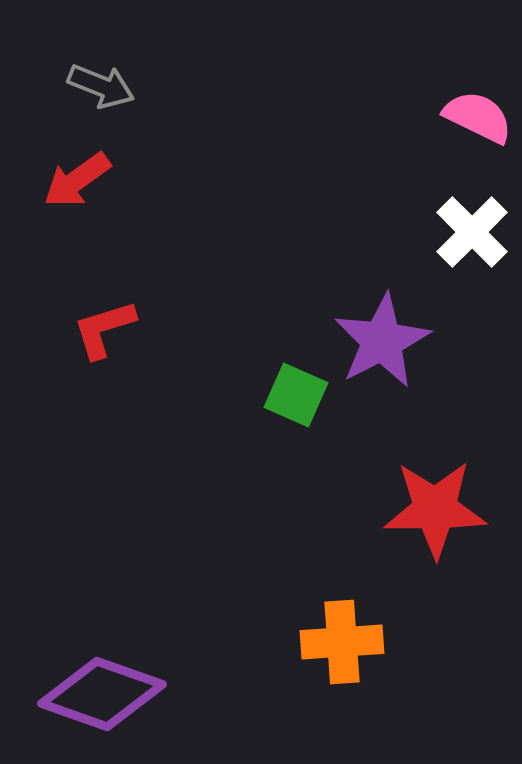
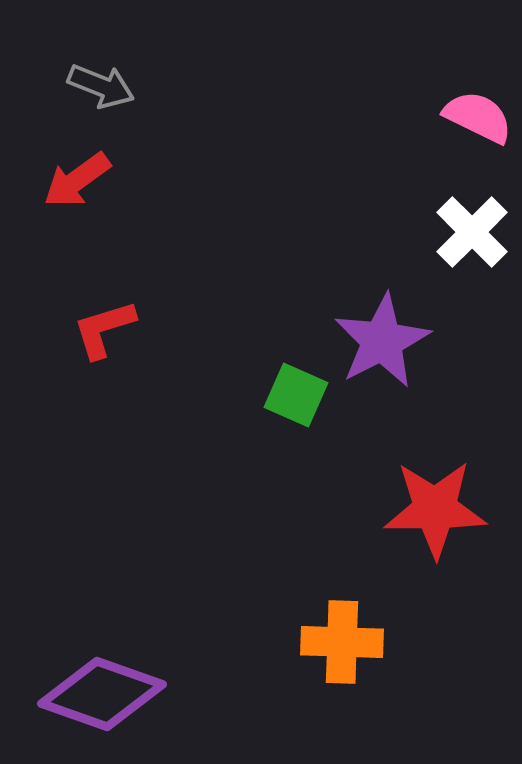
orange cross: rotated 6 degrees clockwise
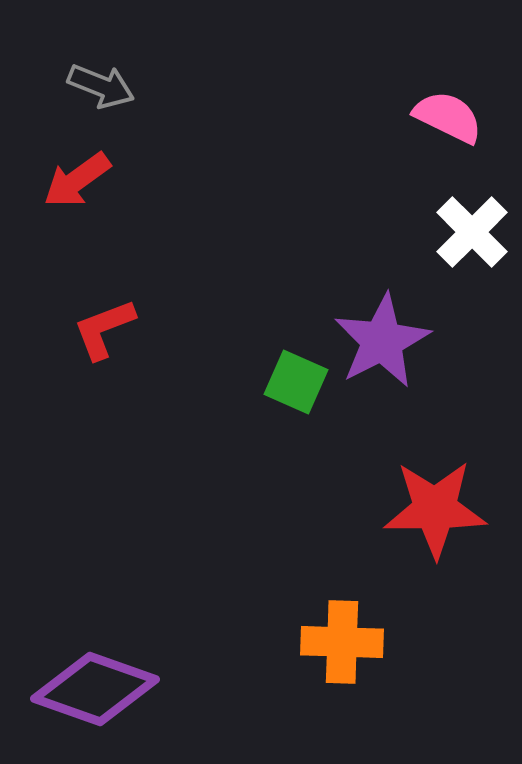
pink semicircle: moved 30 px left
red L-shape: rotated 4 degrees counterclockwise
green square: moved 13 px up
purple diamond: moved 7 px left, 5 px up
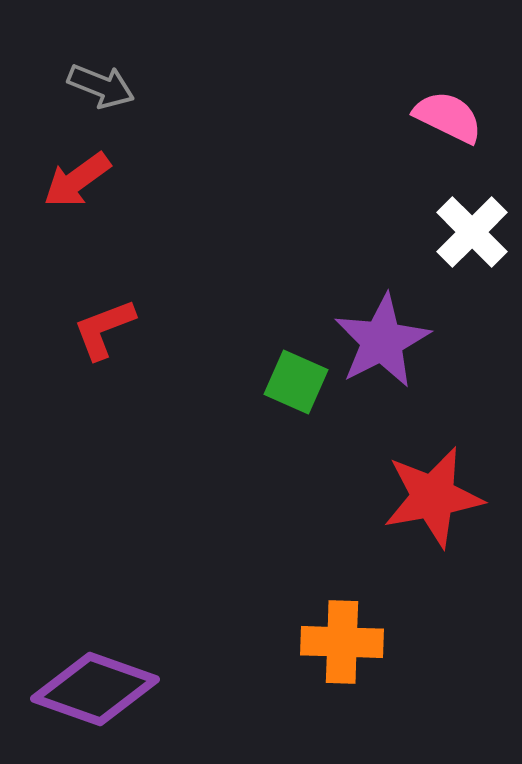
red star: moved 2 px left, 12 px up; rotated 10 degrees counterclockwise
